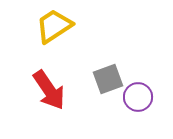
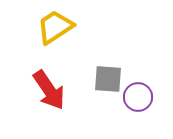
yellow trapezoid: moved 1 px right, 1 px down
gray square: rotated 24 degrees clockwise
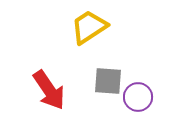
yellow trapezoid: moved 34 px right
gray square: moved 2 px down
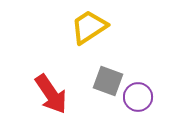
gray square: rotated 16 degrees clockwise
red arrow: moved 2 px right, 4 px down
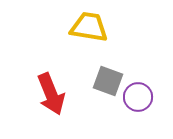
yellow trapezoid: rotated 42 degrees clockwise
red arrow: rotated 12 degrees clockwise
